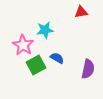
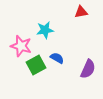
pink star: moved 2 px left, 1 px down; rotated 15 degrees counterclockwise
purple semicircle: rotated 12 degrees clockwise
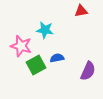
red triangle: moved 1 px up
cyan star: rotated 18 degrees clockwise
blue semicircle: rotated 40 degrees counterclockwise
purple semicircle: moved 2 px down
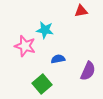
pink star: moved 4 px right
blue semicircle: moved 1 px right, 1 px down
green square: moved 6 px right, 19 px down; rotated 12 degrees counterclockwise
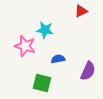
red triangle: rotated 16 degrees counterclockwise
green square: moved 1 px up; rotated 36 degrees counterclockwise
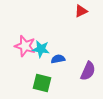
cyan star: moved 4 px left, 19 px down
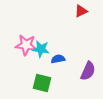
pink star: moved 1 px right, 1 px up; rotated 10 degrees counterclockwise
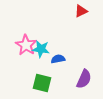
pink star: rotated 25 degrees clockwise
purple semicircle: moved 4 px left, 8 px down
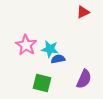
red triangle: moved 2 px right, 1 px down
cyan star: moved 9 px right
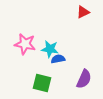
pink star: moved 1 px left, 1 px up; rotated 20 degrees counterclockwise
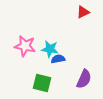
pink star: moved 2 px down
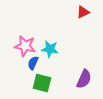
blue semicircle: moved 25 px left, 4 px down; rotated 56 degrees counterclockwise
